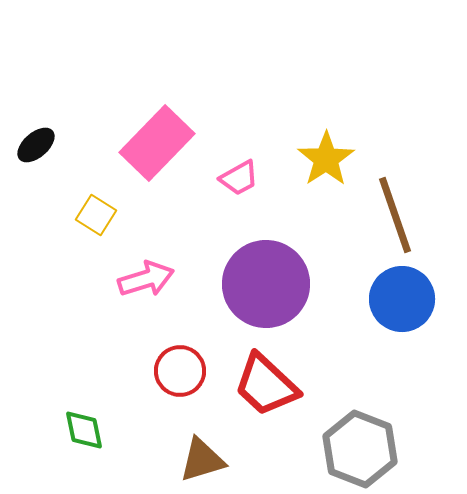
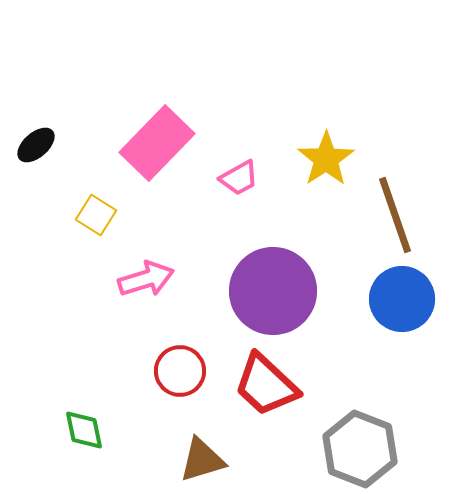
purple circle: moved 7 px right, 7 px down
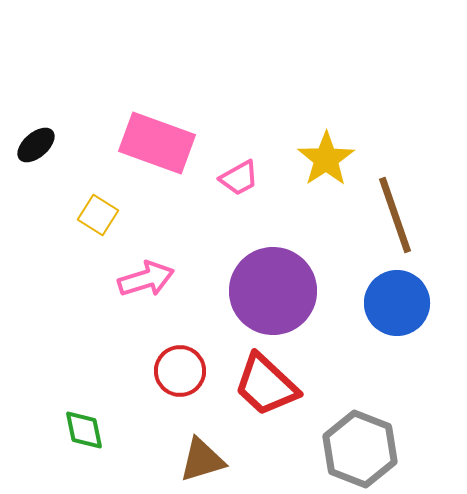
pink rectangle: rotated 66 degrees clockwise
yellow square: moved 2 px right
blue circle: moved 5 px left, 4 px down
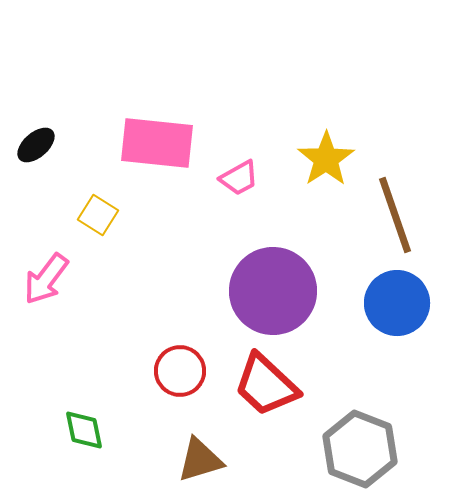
pink rectangle: rotated 14 degrees counterclockwise
pink arrow: moved 100 px left; rotated 144 degrees clockwise
brown triangle: moved 2 px left
